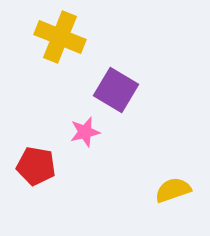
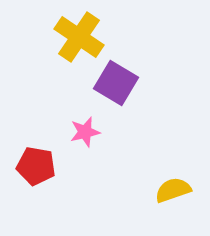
yellow cross: moved 19 px right; rotated 12 degrees clockwise
purple square: moved 7 px up
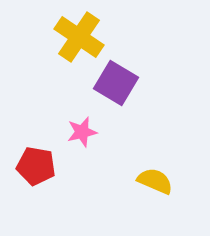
pink star: moved 3 px left
yellow semicircle: moved 18 px left, 9 px up; rotated 42 degrees clockwise
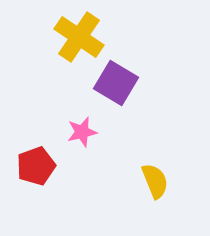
red pentagon: rotated 30 degrees counterclockwise
yellow semicircle: rotated 45 degrees clockwise
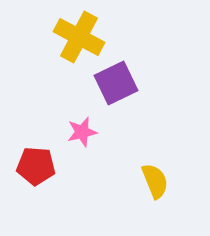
yellow cross: rotated 6 degrees counterclockwise
purple square: rotated 33 degrees clockwise
red pentagon: rotated 24 degrees clockwise
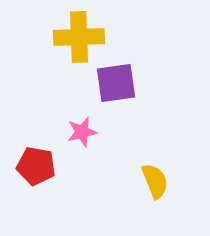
yellow cross: rotated 30 degrees counterclockwise
purple square: rotated 18 degrees clockwise
red pentagon: rotated 6 degrees clockwise
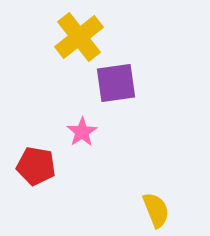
yellow cross: rotated 36 degrees counterclockwise
pink star: rotated 20 degrees counterclockwise
yellow semicircle: moved 1 px right, 29 px down
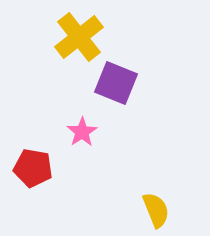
purple square: rotated 30 degrees clockwise
red pentagon: moved 3 px left, 2 px down
